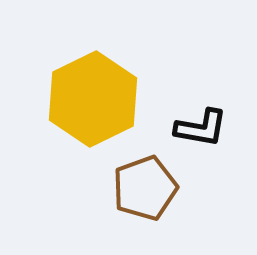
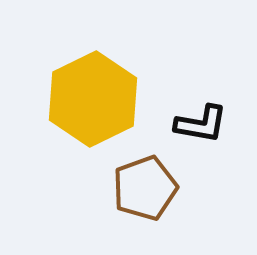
black L-shape: moved 4 px up
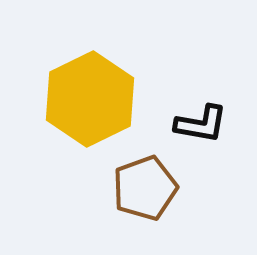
yellow hexagon: moved 3 px left
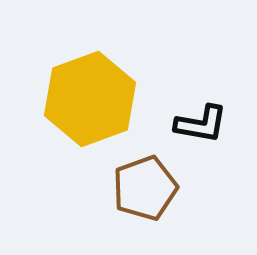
yellow hexagon: rotated 6 degrees clockwise
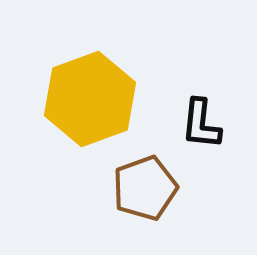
black L-shape: rotated 86 degrees clockwise
